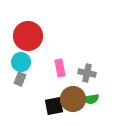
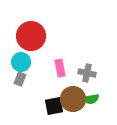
red circle: moved 3 px right
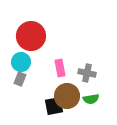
brown circle: moved 6 px left, 3 px up
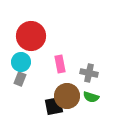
pink rectangle: moved 4 px up
gray cross: moved 2 px right
green semicircle: moved 2 px up; rotated 28 degrees clockwise
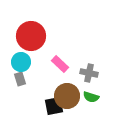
pink rectangle: rotated 36 degrees counterclockwise
gray rectangle: rotated 40 degrees counterclockwise
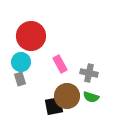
pink rectangle: rotated 18 degrees clockwise
